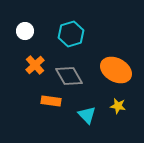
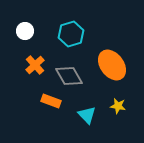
orange ellipse: moved 4 px left, 5 px up; rotated 24 degrees clockwise
orange rectangle: rotated 12 degrees clockwise
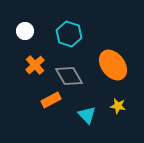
cyan hexagon: moved 2 px left; rotated 25 degrees counterclockwise
orange ellipse: moved 1 px right
orange rectangle: moved 1 px up; rotated 48 degrees counterclockwise
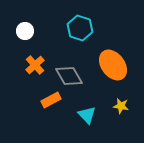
cyan hexagon: moved 11 px right, 6 px up
yellow star: moved 3 px right
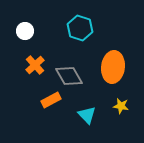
orange ellipse: moved 2 px down; rotated 44 degrees clockwise
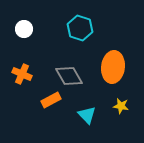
white circle: moved 1 px left, 2 px up
orange cross: moved 13 px left, 9 px down; rotated 24 degrees counterclockwise
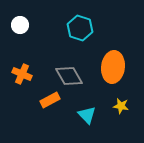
white circle: moved 4 px left, 4 px up
orange rectangle: moved 1 px left
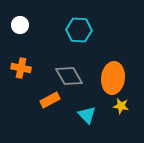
cyan hexagon: moved 1 px left, 2 px down; rotated 15 degrees counterclockwise
orange ellipse: moved 11 px down
orange cross: moved 1 px left, 6 px up; rotated 12 degrees counterclockwise
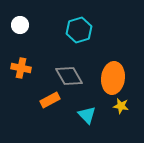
cyan hexagon: rotated 20 degrees counterclockwise
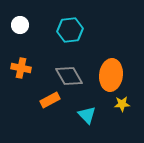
cyan hexagon: moved 9 px left; rotated 10 degrees clockwise
orange ellipse: moved 2 px left, 3 px up
yellow star: moved 1 px right, 2 px up; rotated 14 degrees counterclockwise
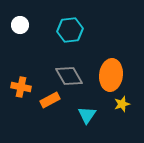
orange cross: moved 19 px down
yellow star: rotated 14 degrees counterclockwise
cyan triangle: rotated 18 degrees clockwise
